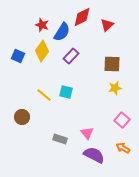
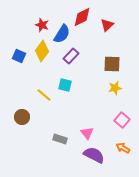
blue semicircle: moved 2 px down
blue square: moved 1 px right
cyan square: moved 1 px left, 7 px up
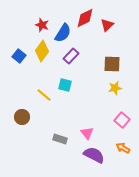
red diamond: moved 3 px right, 1 px down
blue semicircle: moved 1 px right, 1 px up
blue square: rotated 16 degrees clockwise
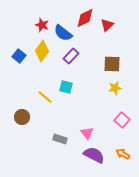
blue semicircle: rotated 96 degrees clockwise
cyan square: moved 1 px right, 2 px down
yellow line: moved 1 px right, 2 px down
orange arrow: moved 6 px down
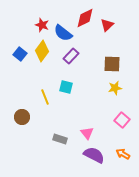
blue square: moved 1 px right, 2 px up
yellow line: rotated 28 degrees clockwise
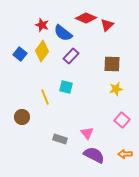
red diamond: moved 1 px right; rotated 50 degrees clockwise
yellow star: moved 1 px right, 1 px down
orange arrow: moved 2 px right; rotated 32 degrees counterclockwise
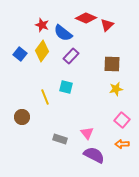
orange arrow: moved 3 px left, 10 px up
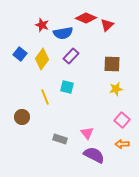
blue semicircle: rotated 48 degrees counterclockwise
yellow diamond: moved 8 px down
cyan square: moved 1 px right
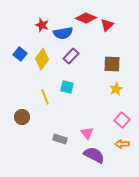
yellow star: rotated 16 degrees counterclockwise
